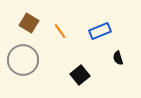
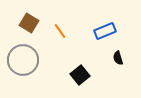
blue rectangle: moved 5 px right
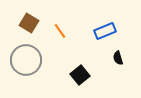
gray circle: moved 3 px right
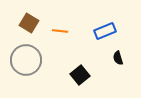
orange line: rotated 49 degrees counterclockwise
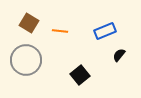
black semicircle: moved 1 px right, 3 px up; rotated 56 degrees clockwise
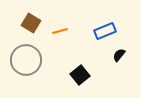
brown square: moved 2 px right
orange line: rotated 21 degrees counterclockwise
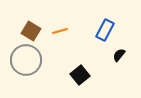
brown square: moved 8 px down
blue rectangle: moved 1 px up; rotated 40 degrees counterclockwise
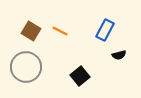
orange line: rotated 42 degrees clockwise
black semicircle: rotated 144 degrees counterclockwise
gray circle: moved 7 px down
black square: moved 1 px down
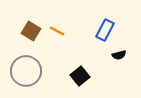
orange line: moved 3 px left
gray circle: moved 4 px down
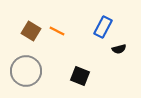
blue rectangle: moved 2 px left, 3 px up
black semicircle: moved 6 px up
black square: rotated 30 degrees counterclockwise
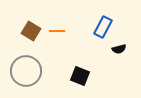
orange line: rotated 28 degrees counterclockwise
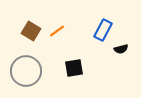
blue rectangle: moved 3 px down
orange line: rotated 35 degrees counterclockwise
black semicircle: moved 2 px right
black square: moved 6 px left, 8 px up; rotated 30 degrees counterclockwise
